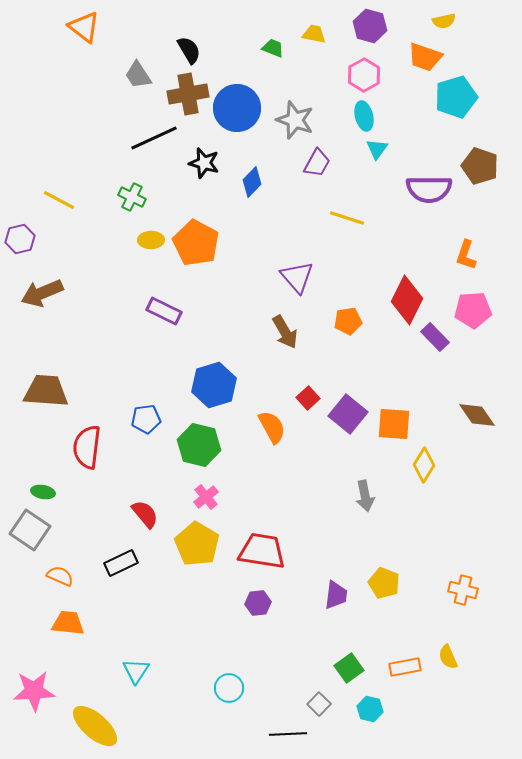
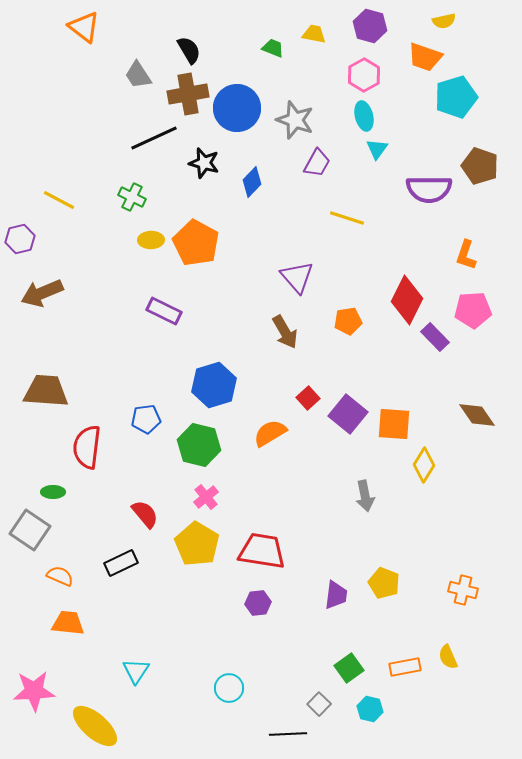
orange semicircle at (272, 427): moved 2 px left, 6 px down; rotated 92 degrees counterclockwise
green ellipse at (43, 492): moved 10 px right; rotated 10 degrees counterclockwise
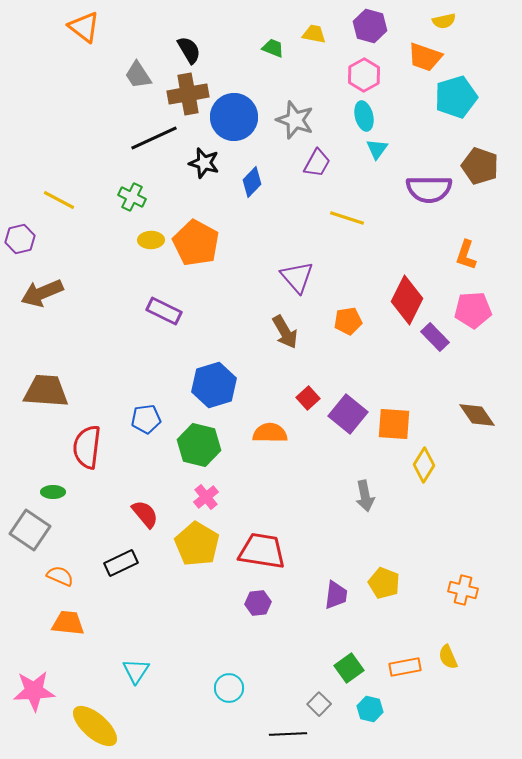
blue circle at (237, 108): moved 3 px left, 9 px down
orange semicircle at (270, 433): rotated 32 degrees clockwise
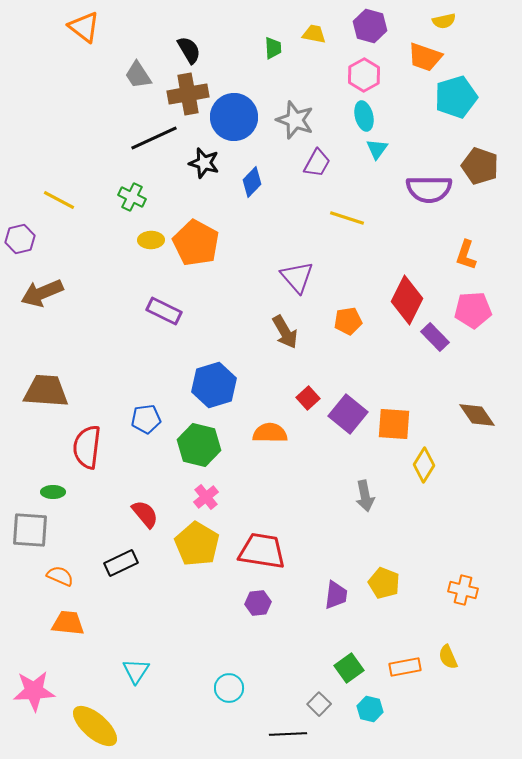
green trapezoid at (273, 48): rotated 65 degrees clockwise
gray square at (30, 530): rotated 30 degrees counterclockwise
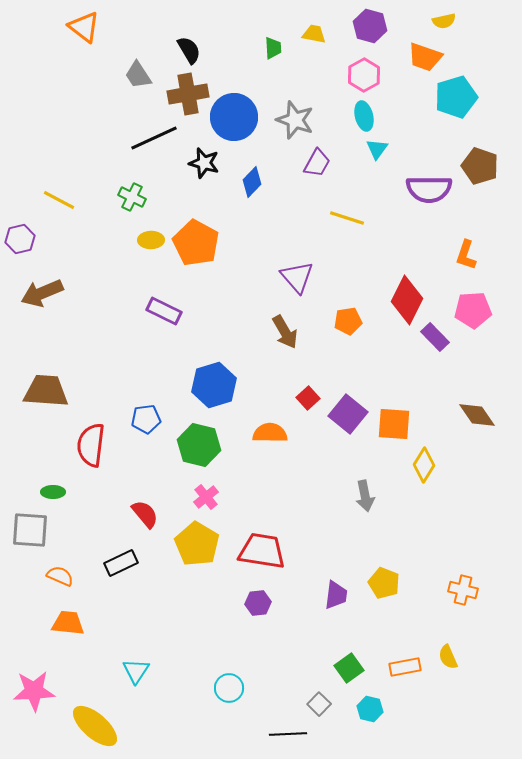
red semicircle at (87, 447): moved 4 px right, 2 px up
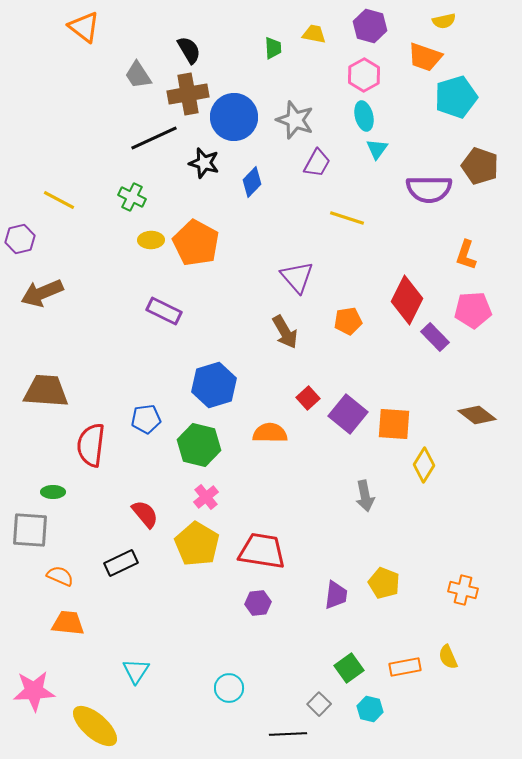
brown diamond at (477, 415): rotated 18 degrees counterclockwise
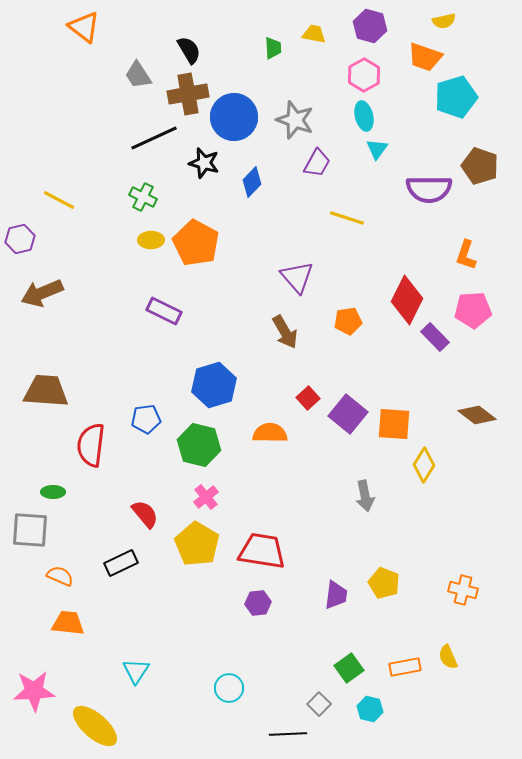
green cross at (132, 197): moved 11 px right
